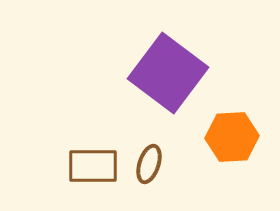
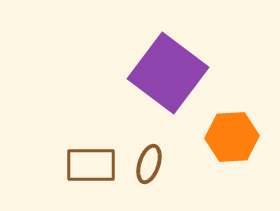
brown rectangle: moved 2 px left, 1 px up
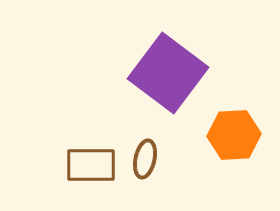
orange hexagon: moved 2 px right, 2 px up
brown ellipse: moved 4 px left, 5 px up; rotated 6 degrees counterclockwise
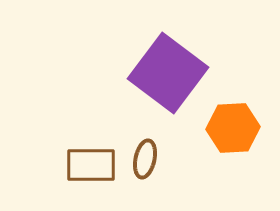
orange hexagon: moved 1 px left, 7 px up
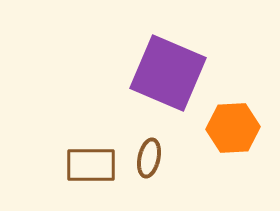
purple square: rotated 14 degrees counterclockwise
brown ellipse: moved 4 px right, 1 px up
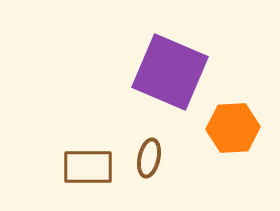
purple square: moved 2 px right, 1 px up
brown rectangle: moved 3 px left, 2 px down
